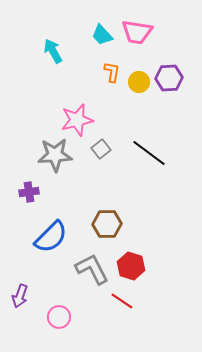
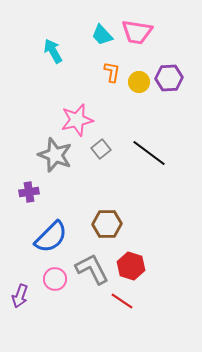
gray star: rotated 24 degrees clockwise
pink circle: moved 4 px left, 38 px up
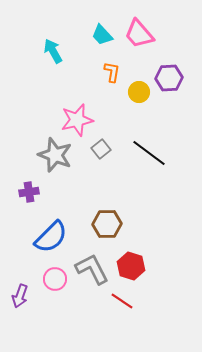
pink trapezoid: moved 2 px right, 2 px down; rotated 40 degrees clockwise
yellow circle: moved 10 px down
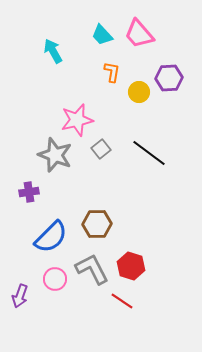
brown hexagon: moved 10 px left
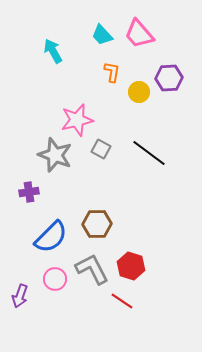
gray square: rotated 24 degrees counterclockwise
